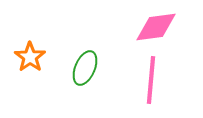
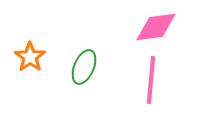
green ellipse: moved 1 px left, 1 px up
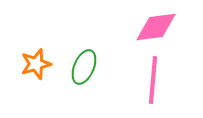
orange star: moved 6 px right, 7 px down; rotated 20 degrees clockwise
pink line: moved 2 px right
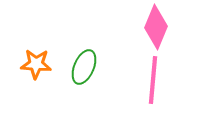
pink diamond: rotated 60 degrees counterclockwise
orange star: rotated 20 degrees clockwise
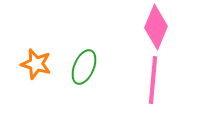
orange star: rotated 12 degrees clockwise
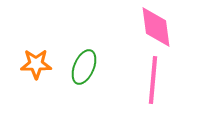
pink diamond: rotated 30 degrees counterclockwise
orange star: rotated 16 degrees counterclockwise
